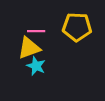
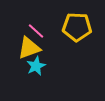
pink line: rotated 42 degrees clockwise
cyan star: rotated 24 degrees clockwise
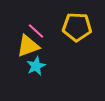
yellow triangle: moved 1 px left, 2 px up
